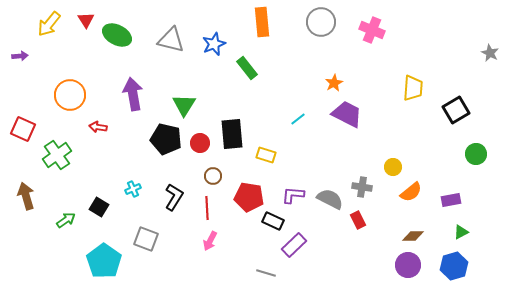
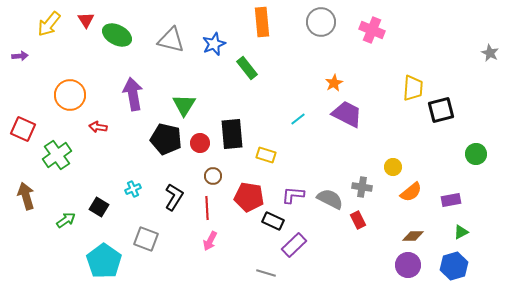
black square at (456, 110): moved 15 px left; rotated 16 degrees clockwise
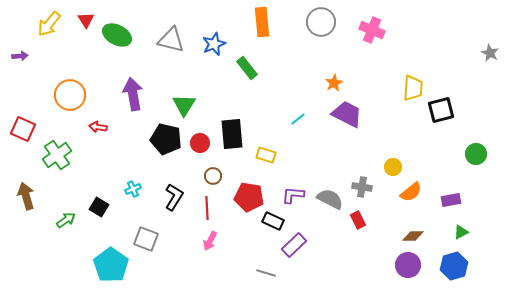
cyan pentagon at (104, 261): moved 7 px right, 4 px down
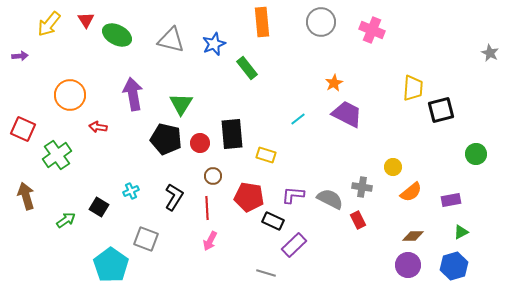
green triangle at (184, 105): moved 3 px left, 1 px up
cyan cross at (133, 189): moved 2 px left, 2 px down
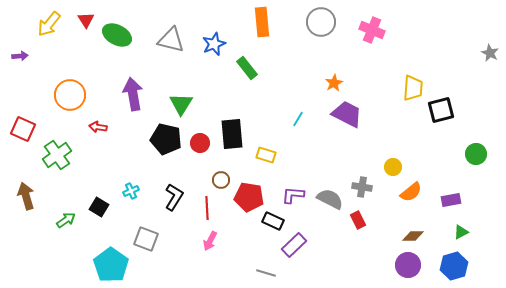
cyan line at (298, 119): rotated 21 degrees counterclockwise
brown circle at (213, 176): moved 8 px right, 4 px down
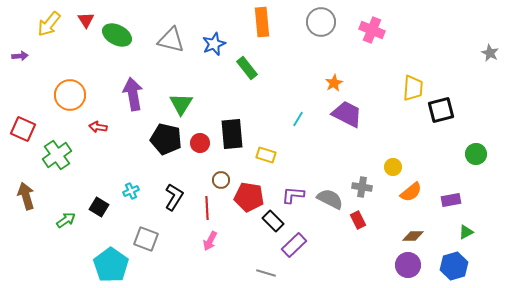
black rectangle at (273, 221): rotated 20 degrees clockwise
green triangle at (461, 232): moved 5 px right
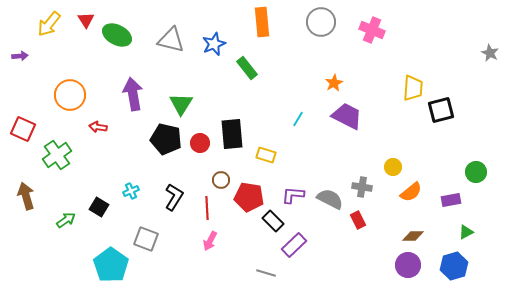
purple trapezoid at (347, 114): moved 2 px down
green circle at (476, 154): moved 18 px down
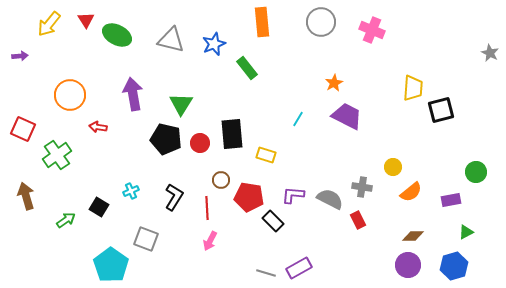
purple rectangle at (294, 245): moved 5 px right, 23 px down; rotated 15 degrees clockwise
